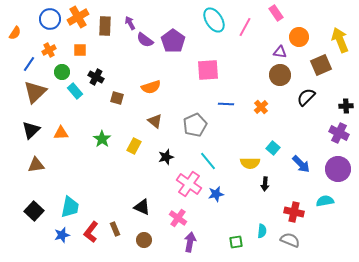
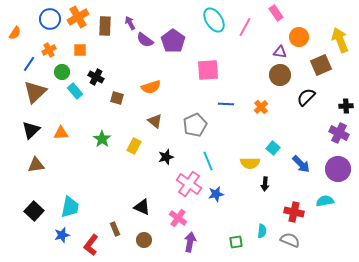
cyan line at (208, 161): rotated 18 degrees clockwise
red L-shape at (91, 232): moved 13 px down
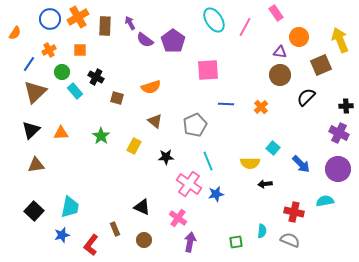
green star at (102, 139): moved 1 px left, 3 px up
black star at (166, 157): rotated 14 degrees clockwise
black arrow at (265, 184): rotated 80 degrees clockwise
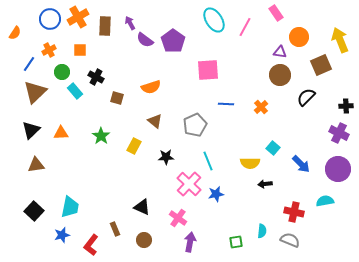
pink cross at (189, 184): rotated 10 degrees clockwise
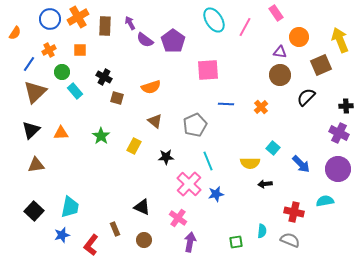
black cross at (96, 77): moved 8 px right
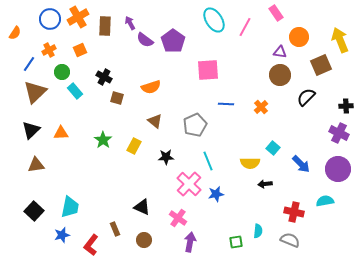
orange square at (80, 50): rotated 24 degrees counterclockwise
green star at (101, 136): moved 2 px right, 4 px down
cyan semicircle at (262, 231): moved 4 px left
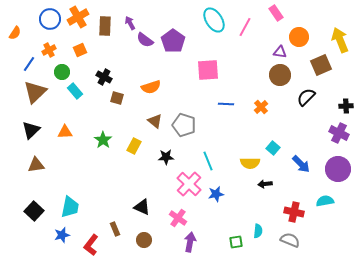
gray pentagon at (195, 125): moved 11 px left; rotated 30 degrees counterclockwise
orange triangle at (61, 133): moved 4 px right, 1 px up
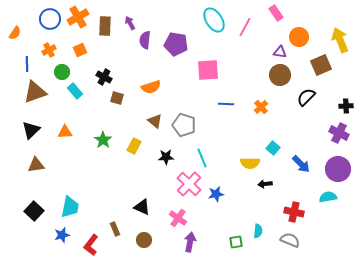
purple semicircle at (145, 40): rotated 60 degrees clockwise
purple pentagon at (173, 41): moved 3 px right, 3 px down; rotated 25 degrees counterclockwise
blue line at (29, 64): moved 2 px left; rotated 35 degrees counterclockwise
brown triangle at (35, 92): rotated 25 degrees clockwise
cyan line at (208, 161): moved 6 px left, 3 px up
cyan semicircle at (325, 201): moved 3 px right, 4 px up
